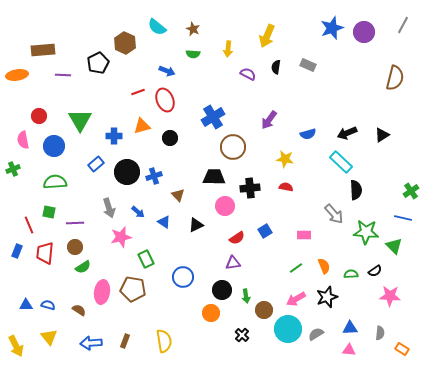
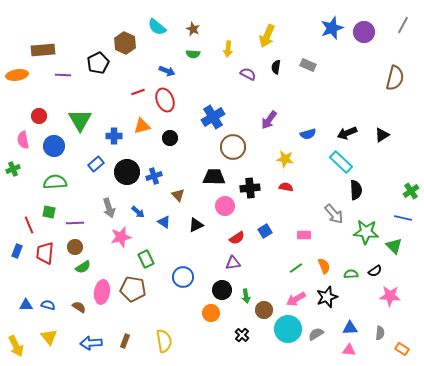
brown semicircle at (79, 310): moved 3 px up
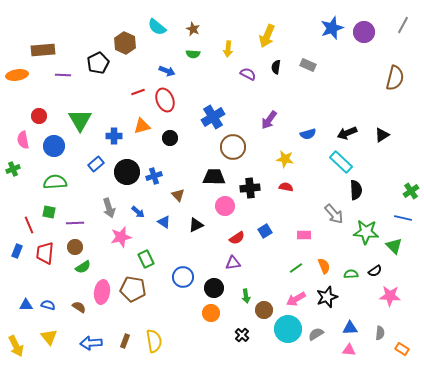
black circle at (222, 290): moved 8 px left, 2 px up
yellow semicircle at (164, 341): moved 10 px left
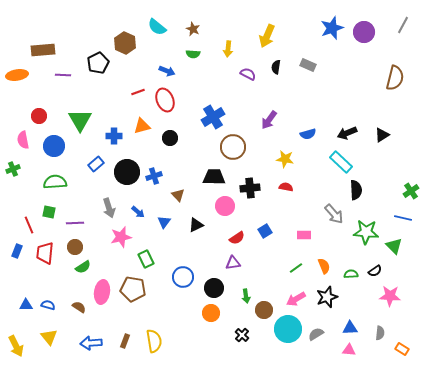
blue triangle at (164, 222): rotated 32 degrees clockwise
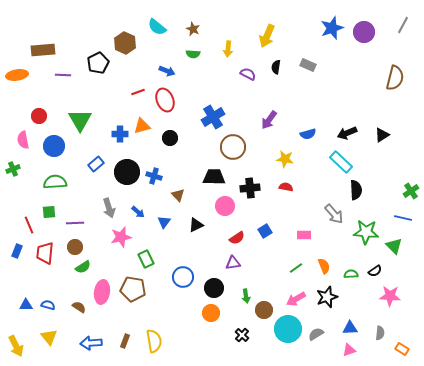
blue cross at (114, 136): moved 6 px right, 2 px up
blue cross at (154, 176): rotated 35 degrees clockwise
green square at (49, 212): rotated 16 degrees counterclockwise
pink triangle at (349, 350): rotated 24 degrees counterclockwise
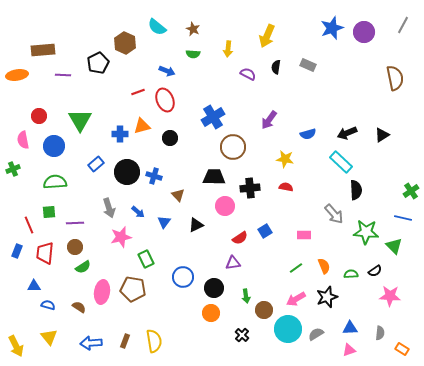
brown semicircle at (395, 78): rotated 25 degrees counterclockwise
red semicircle at (237, 238): moved 3 px right
blue triangle at (26, 305): moved 8 px right, 19 px up
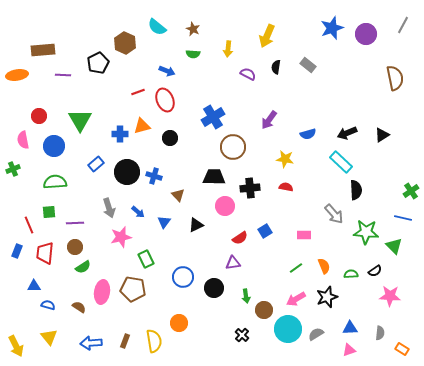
purple circle at (364, 32): moved 2 px right, 2 px down
gray rectangle at (308, 65): rotated 14 degrees clockwise
orange circle at (211, 313): moved 32 px left, 10 px down
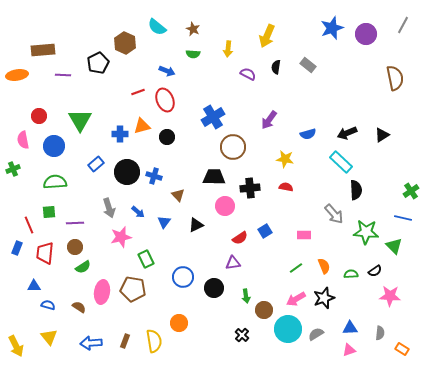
black circle at (170, 138): moved 3 px left, 1 px up
blue rectangle at (17, 251): moved 3 px up
black star at (327, 297): moved 3 px left, 1 px down
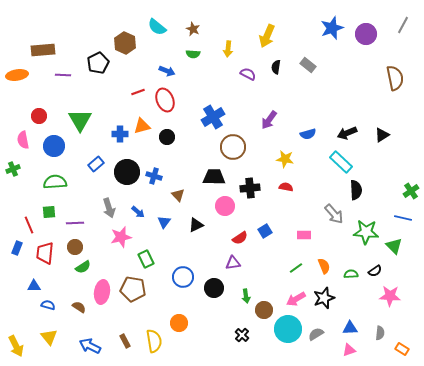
brown rectangle at (125, 341): rotated 48 degrees counterclockwise
blue arrow at (91, 343): moved 1 px left, 3 px down; rotated 30 degrees clockwise
